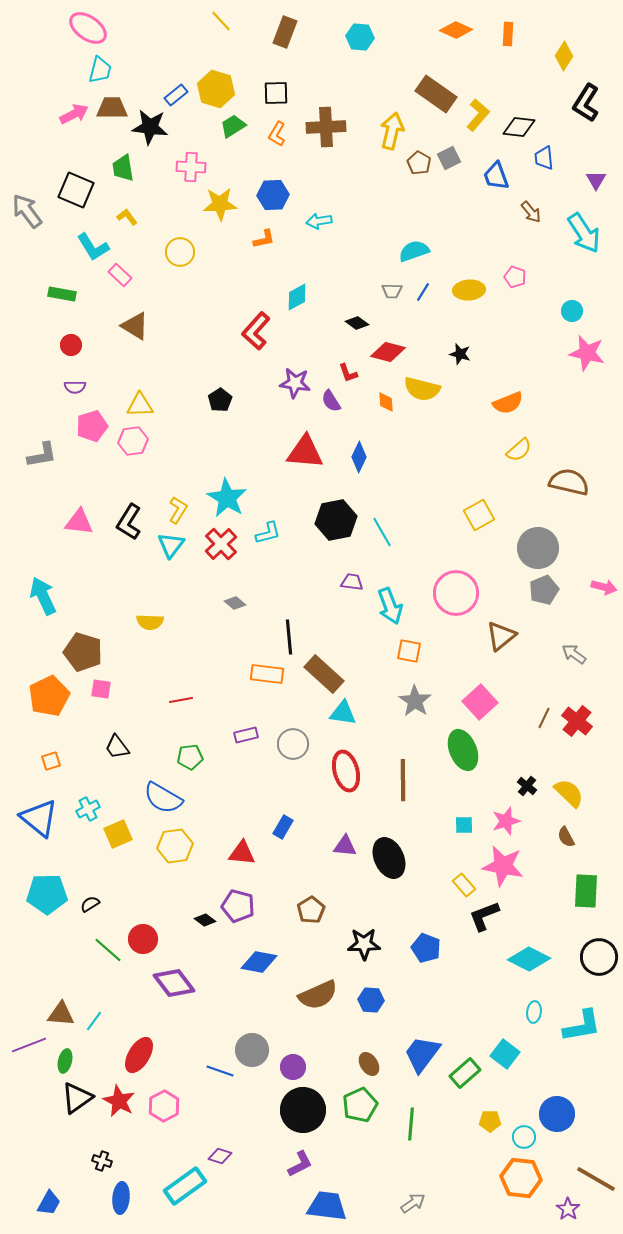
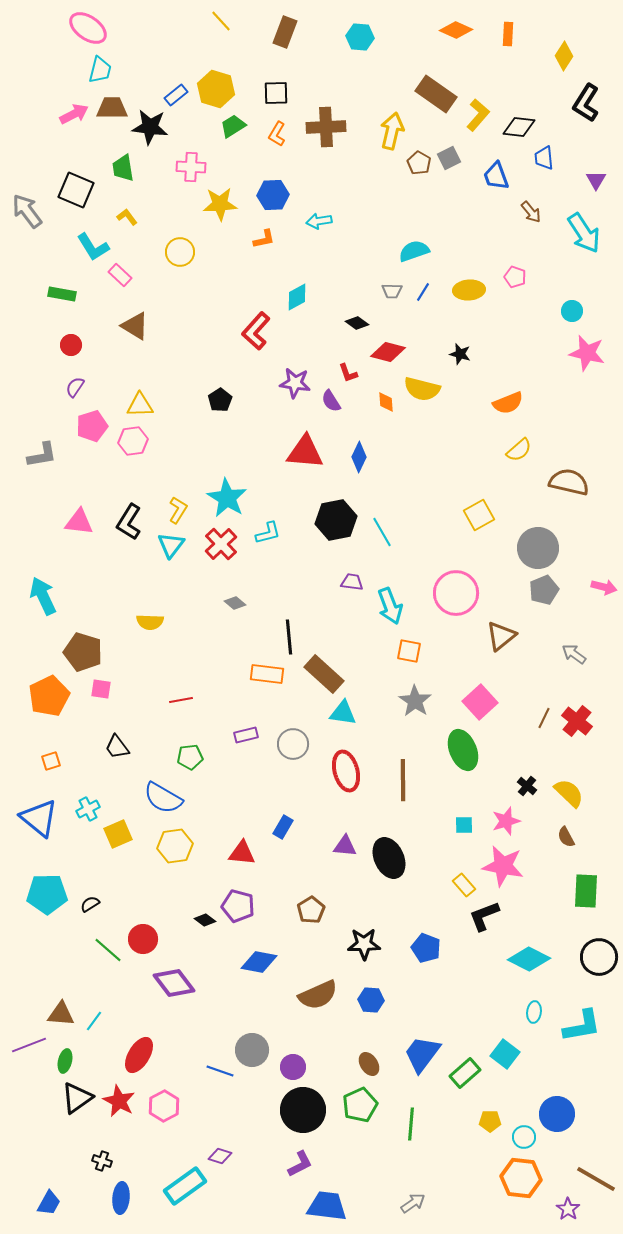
purple semicircle at (75, 387): rotated 125 degrees clockwise
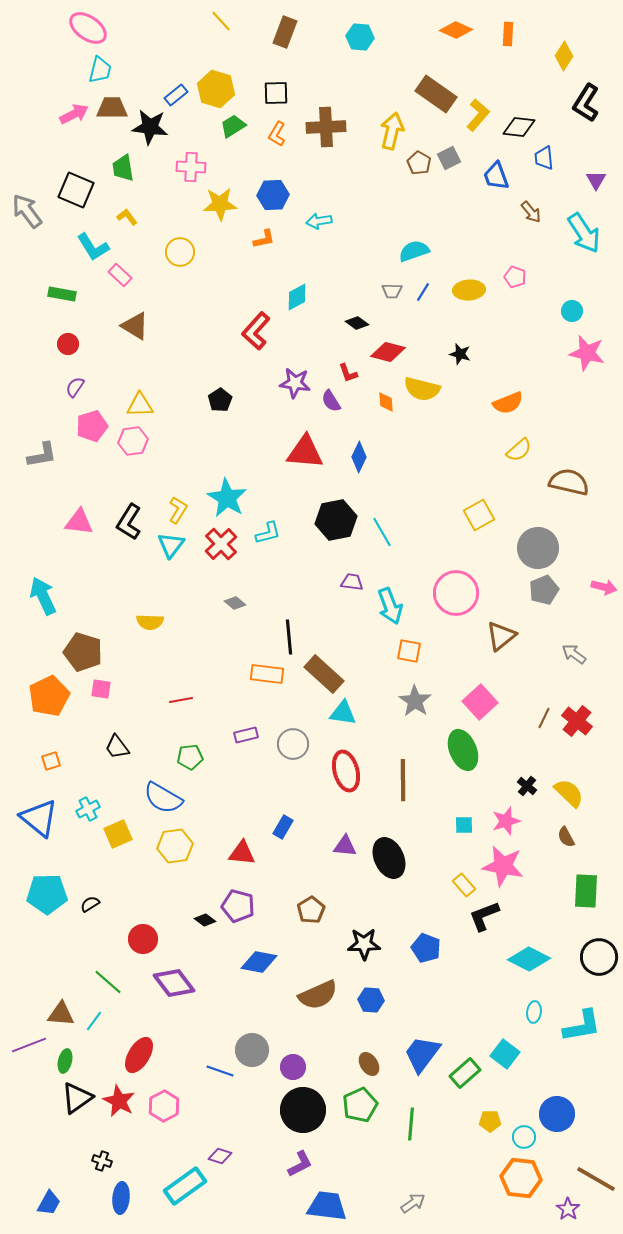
red circle at (71, 345): moved 3 px left, 1 px up
green line at (108, 950): moved 32 px down
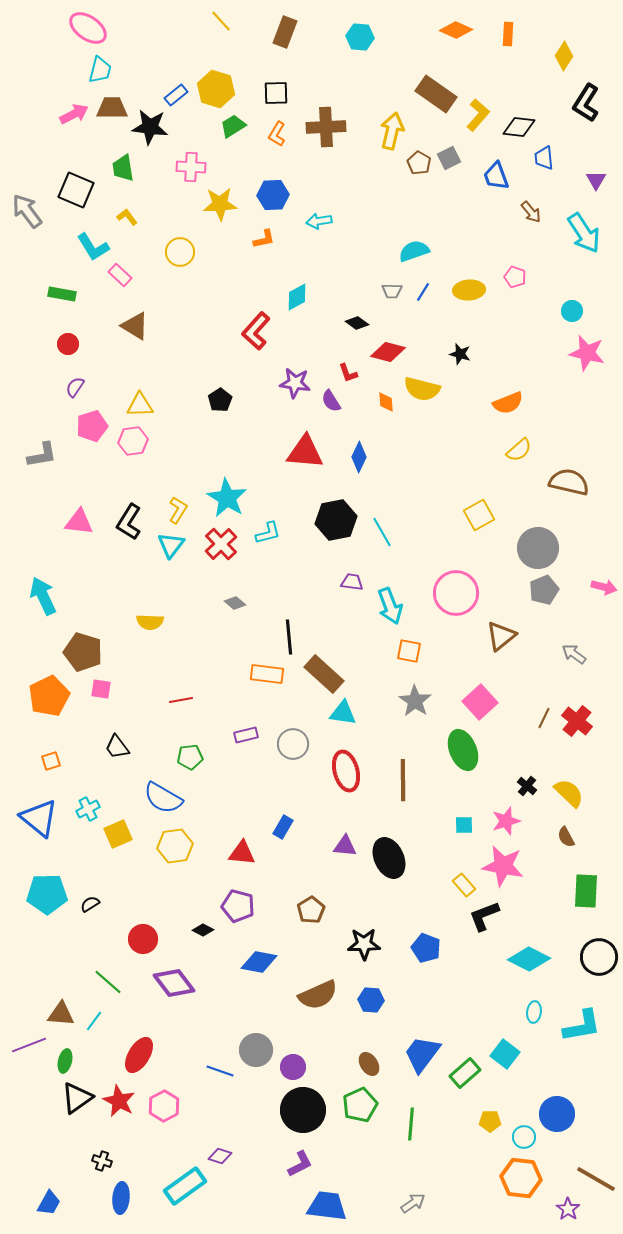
black diamond at (205, 920): moved 2 px left, 10 px down; rotated 10 degrees counterclockwise
gray circle at (252, 1050): moved 4 px right
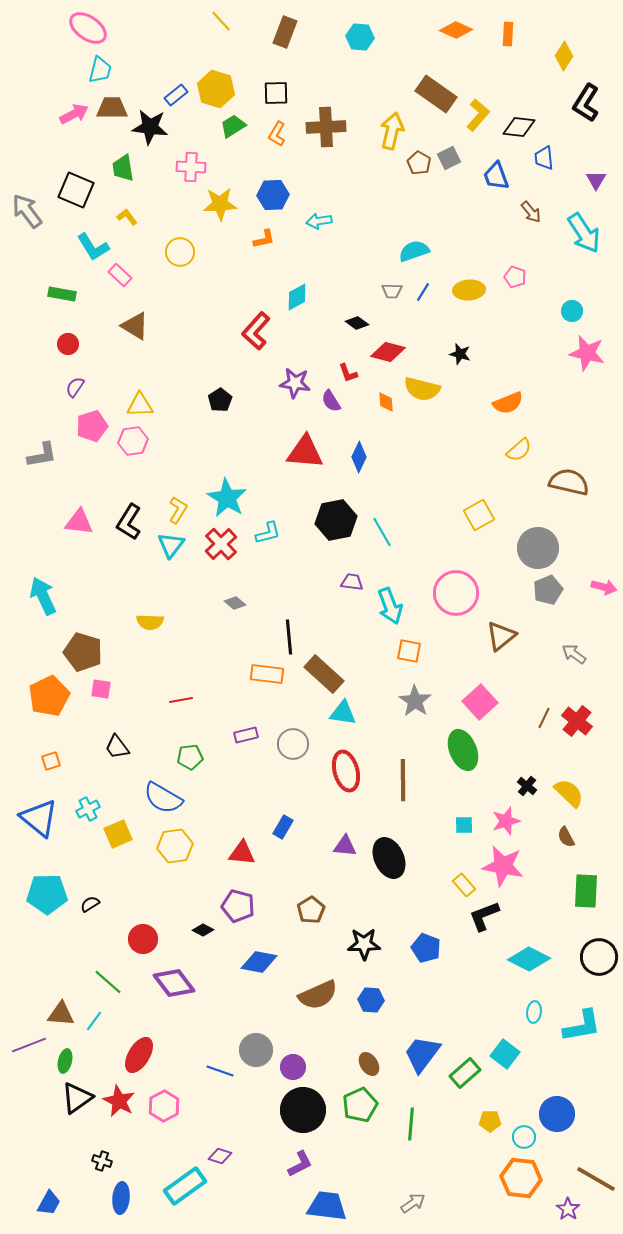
gray pentagon at (544, 590): moved 4 px right
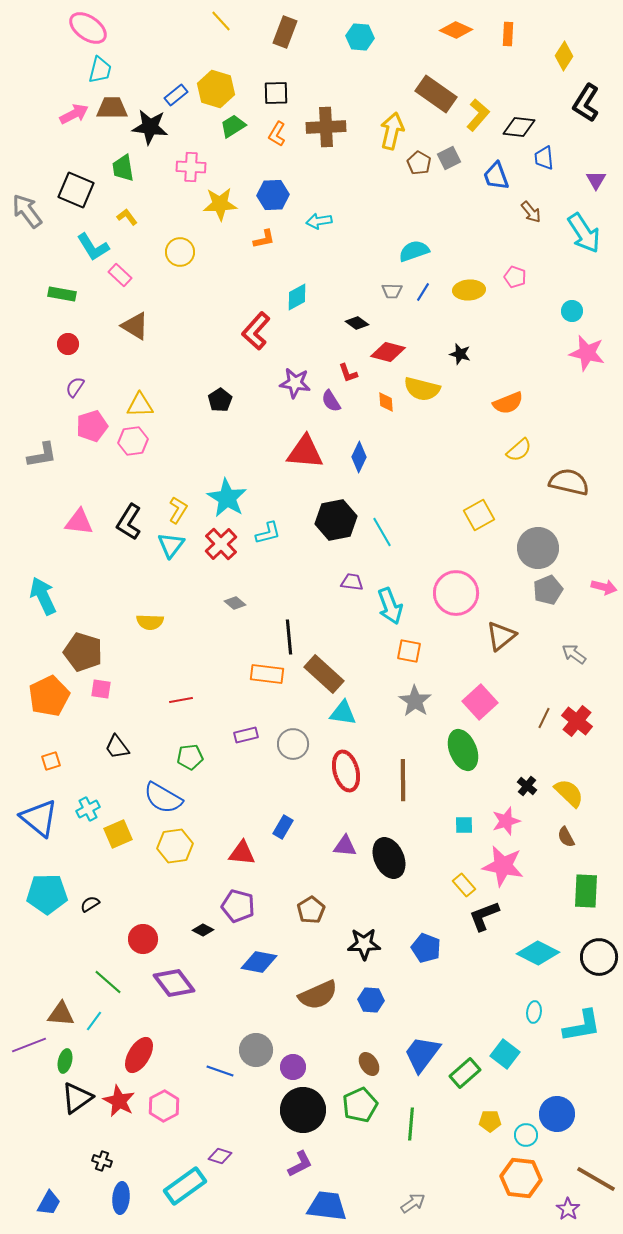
cyan diamond at (529, 959): moved 9 px right, 6 px up
cyan circle at (524, 1137): moved 2 px right, 2 px up
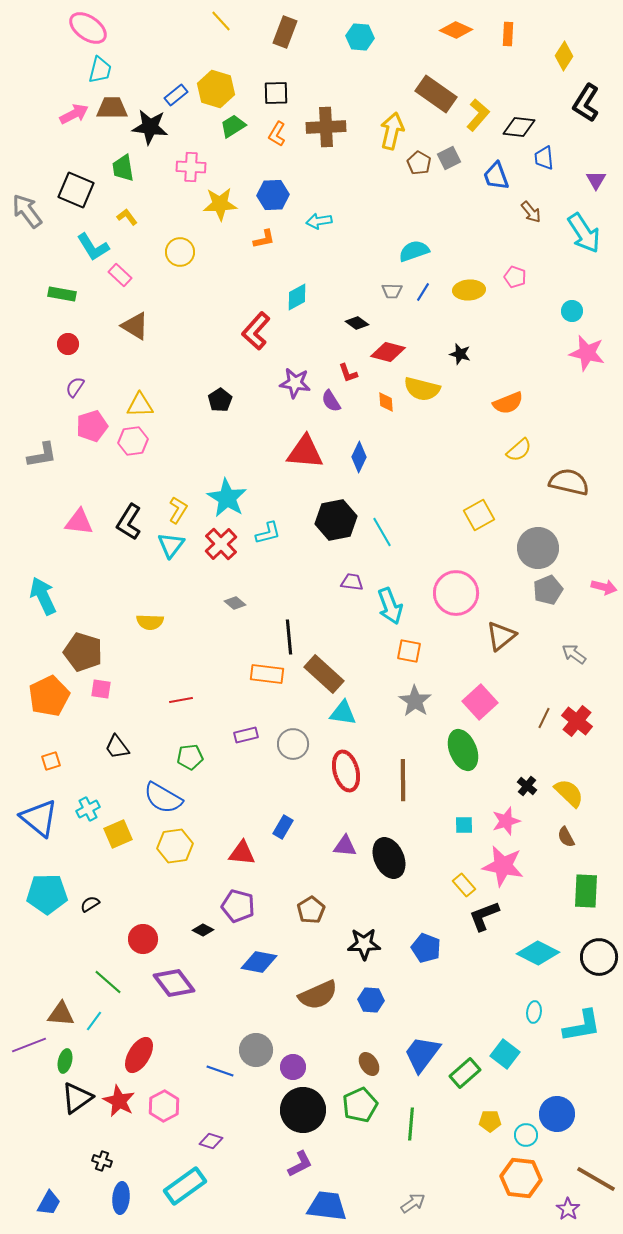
purple diamond at (220, 1156): moved 9 px left, 15 px up
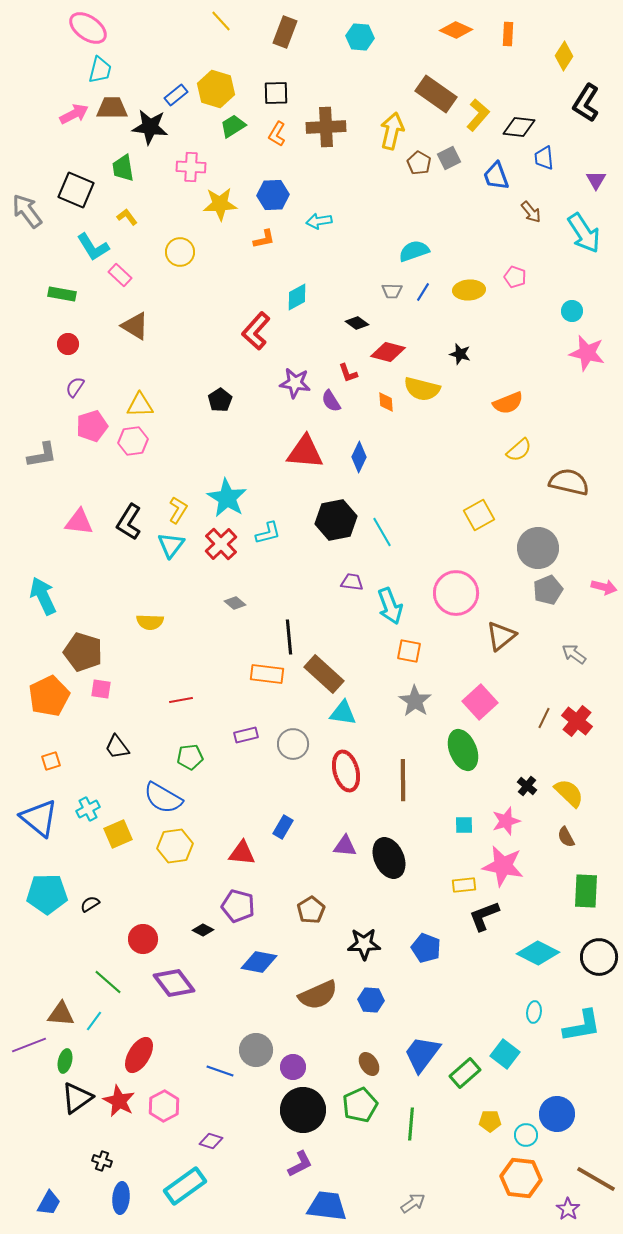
yellow rectangle at (464, 885): rotated 55 degrees counterclockwise
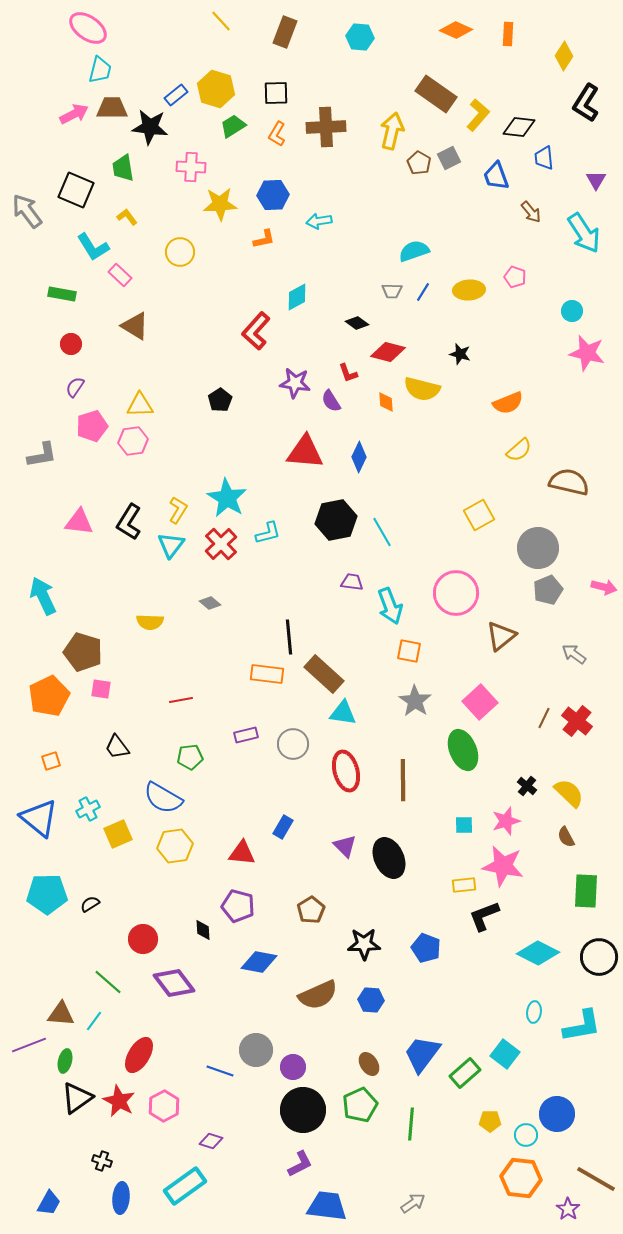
red circle at (68, 344): moved 3 px right
gray diamond at (235, 603): moved 25 px left
purple triangle at (345, 846): rotated 40 degrees clockwise
black diamond at (203, 930): rotated 60 degrees clockwise
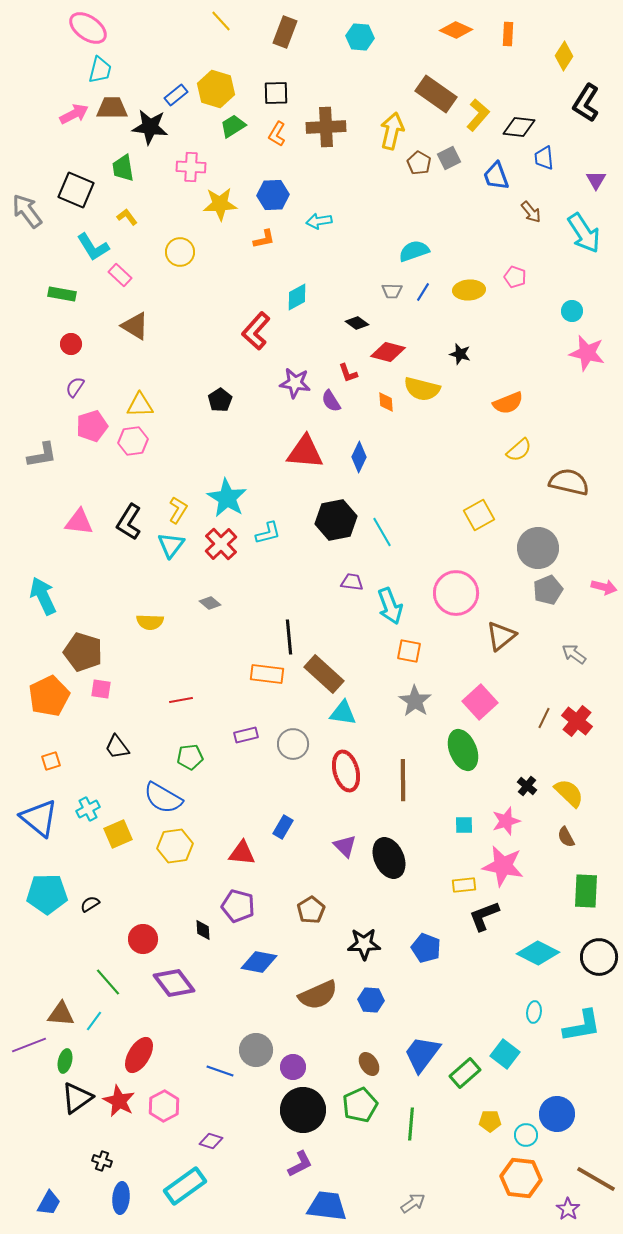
green line at (108, 982): rotated 8 degrees clockwise
